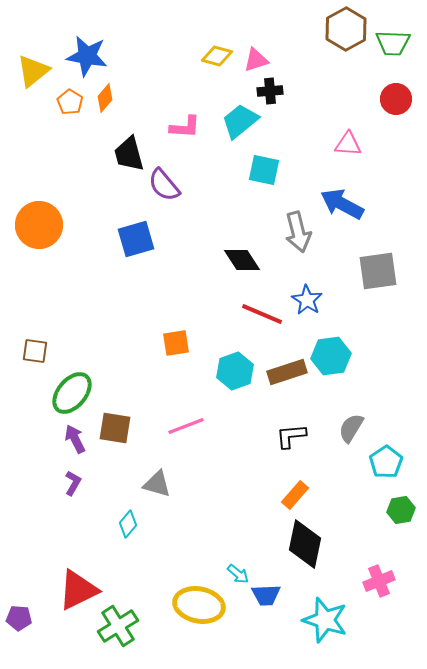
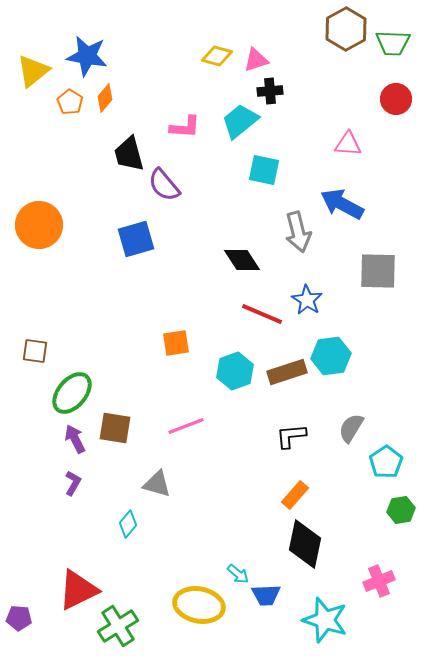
gray square at (378, 271): rotated 9 degrees clockwise
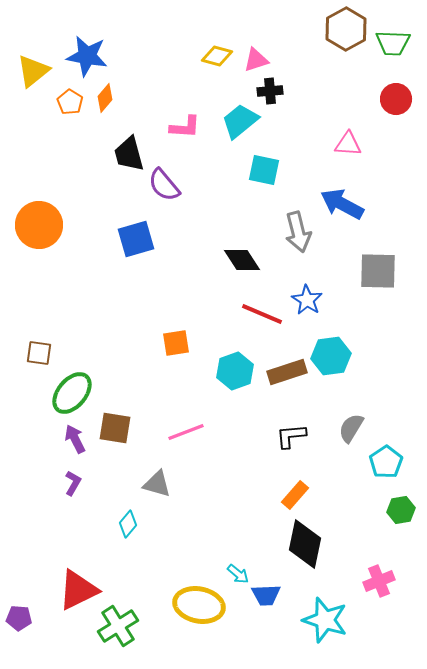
brown square at (35, 351): moved 4 px right, 2 px down
pink line at (186, 426): moved 6 px down
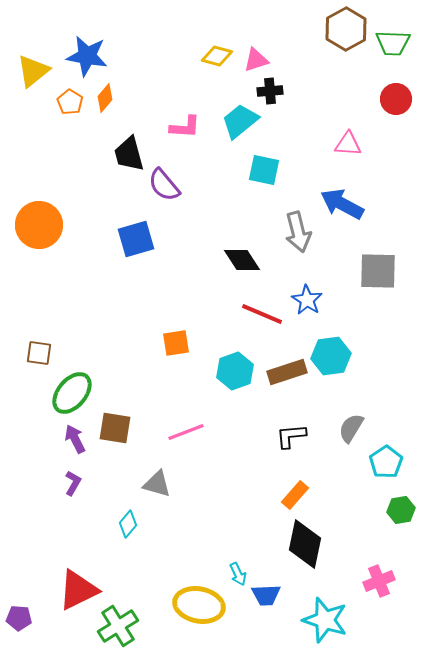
cyan arrow at (238, 574): rotated 25 degrees clockwise
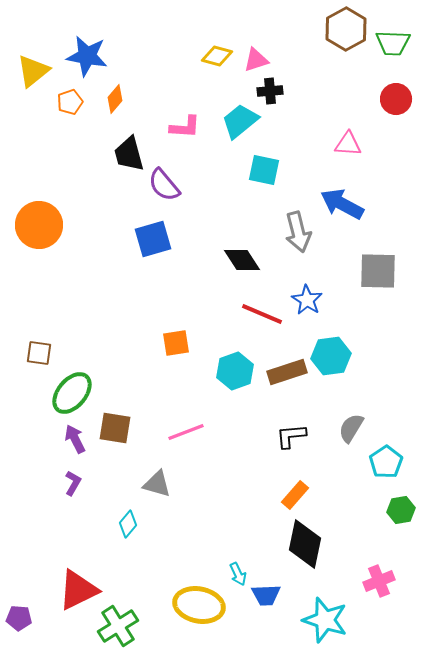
orange diamond at (105, 98): moved 10 px right, 1 px down
orange pentagon at (70, 102): rotated 20 degrees clockwise
blue square at (136, 239): moved 17 px right
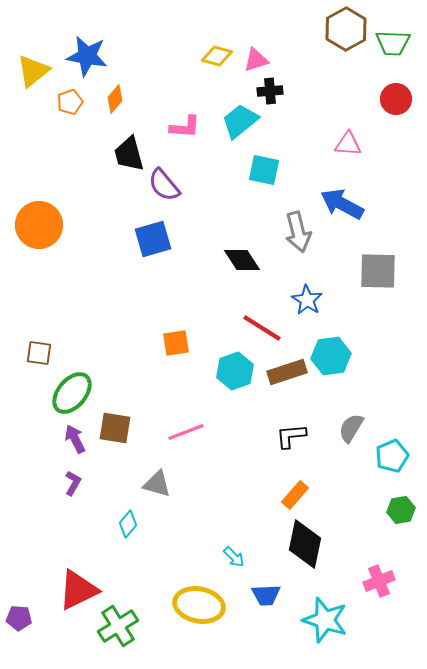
red line at (262, 314): moved 14 px down; rotated 9 degrees clockwise
cyan pentagon at (386, 462): moved 6 px right, 6 px up; rotated 12 degrees clockwise
cyan arrow at (238, 574): moved 4 px left, 17 px up; rotated 20 degrees counterclockwise
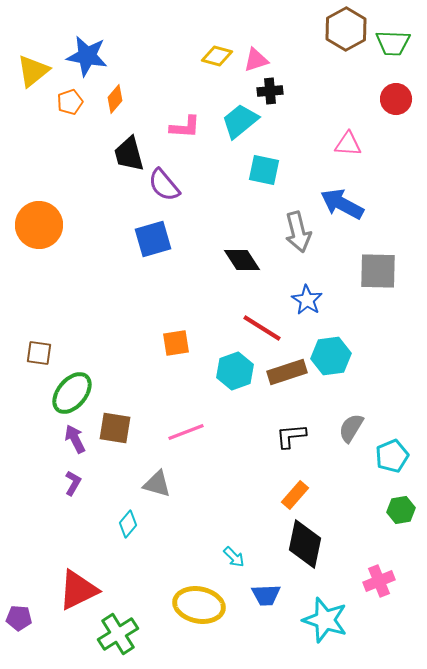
green cross at (118, 626): moved 8 px down
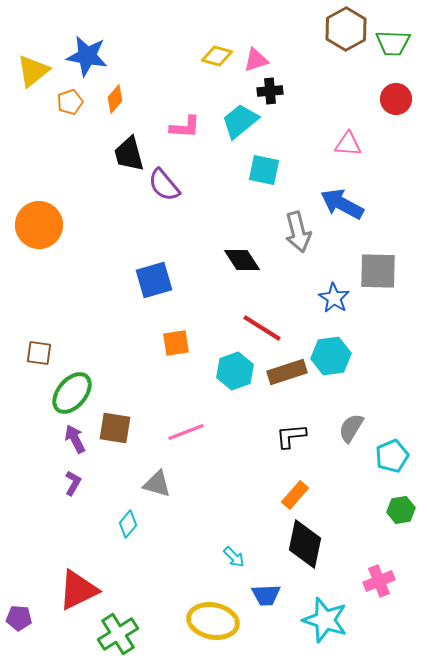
blue square at (153, 239): moved 1 px right, 41 px down
blue star at (307, 300): moved 27 px right, 2 px up
yellow ellipse at (199, 605): moved 14 px right, 16 px down
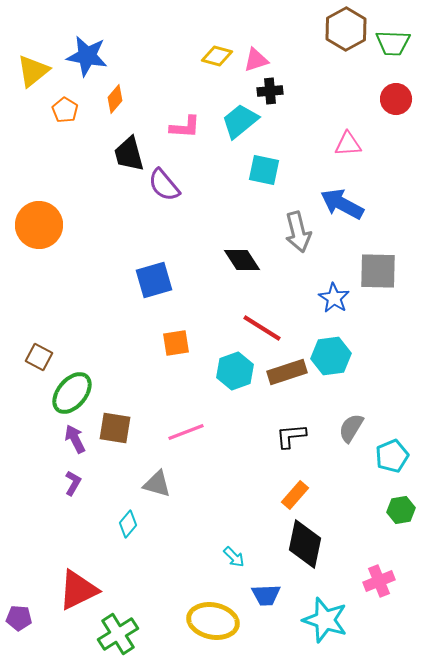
orange pentagon at (70, 102): moved 5 px left, 8 px down; rotated 20 degrees counterclockwise
pink triangle at (348, 144): rotated 8 degrees counterclockwise
brown square at (39, 353): moved 4 px down; rotated 20 degrees clockwise
